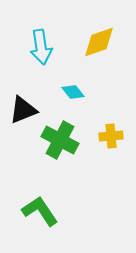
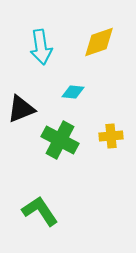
cyan diamond: rotated 45 degrees counterclockwise
black triangle: moved 2 px left, 1 px up
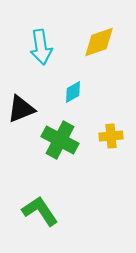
cyan diamond: rotated 35 degrees counterclockwise
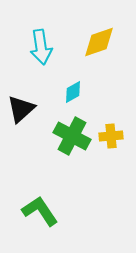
black triangle: rotated 20 degrees counterclockwise
green cross: moved 12 px right, 4 px up
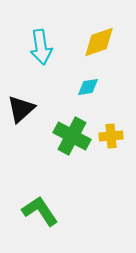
cyan diamond: moved 15 px right, 5 px up; rotated 20 degrees clockwise
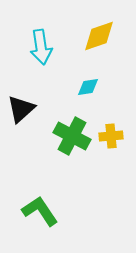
yellow diamond: moved 6 px up
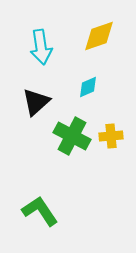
cyan diamond: rotated 15 degrees counterclockwise
black triangle: moved 15 px right, 7 px up
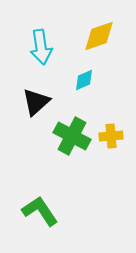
cyan diamond: moved 4 px left, 7 px up
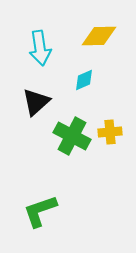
yellow diamond: rotated 18 degrees clockwise
cyan arrow: moved 1 px left, 1 px down
yellow cross: moved 1 px left, 4 px up
green L-shape: rotated 75 degrees counterclockwise
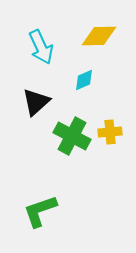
cyan arrow: moved 1 px right, 1 px up; rotated 16 degrees counterclockwise
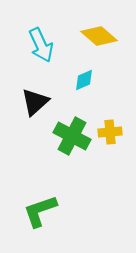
yellow diamond: rotated 42 degrees clockwise
cyan arrow: moved 2 px up
black triangle: moved 1 px left
